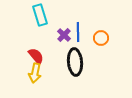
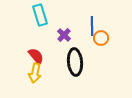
blue line: moved 14 px right, 6 px up
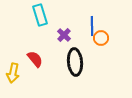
red semicircle: moved 1 px left, 3 px down
yellow arrow: moved 22 px left
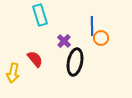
purple cross: moved 6 px down
black ellipse: rotated 16 degrees clockwise
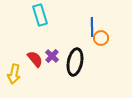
blue line: moved 1 px down
purple cross: moved 12 px left, 15 px down
yellow arrow: moved 1 px right, 1 px down
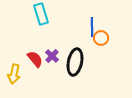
cyan rectangle: moved 1 px right, 1 px up
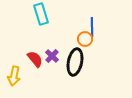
orange circle: moved 16 px left, 1 px down
yellow arrow: moved 2 px down
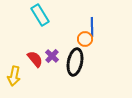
cyan rectangle: moved 1 px left, 1 px down; rotated 15 degrees counterclockwise
